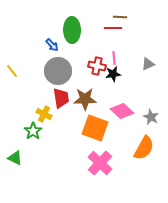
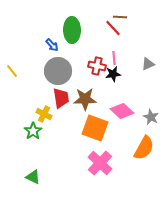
red line: rotated 48 degrees clockwise
green triangle: moved 18 px right, 19 px down
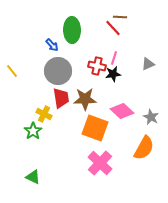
pink line: rotated 24 degrees clockwise
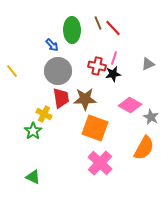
brown line: moved 22 px left, 6 px down; rotated 64 degrees clockwise
pink diamond: moved 8 px right, 6 px up; rotated 15 degrees counterclockwise
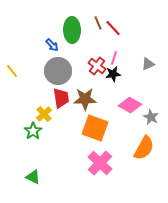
red cross: rotated 24 degrees clockwise
yellow cross: rotated 21 degrees clockwise
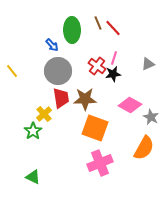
pink cross: rotated 25 degrees clockwise
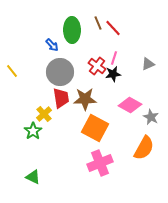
gray circle: moved 2 px right, 1 px down
orange square: rotated 8 degrees clockwise
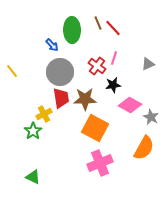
black star: moved 11 px down
yellow cross: rotated 14 degrees clockwise
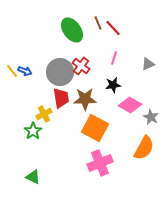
green ellipse: rotated 35 degrees counterclockwise
blue arrow: moved 27 px left, 26 px down; rotated 24 degrees counterclockwise
red cross: moved 16 px left
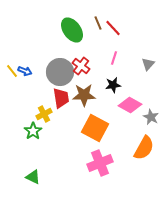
gray triangle: rotated 24 degrees counterclockwise
brown star: moved 1 px left, 4 px up
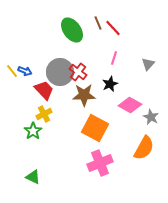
red cross: moved 3 px left, 6 px down
black star: moved 3 px left, 1 px up; rotated 14 degrees counterclockwise
red trapezoid: moved 17 px left, 8 px up; rotated 35 degrees counterclockwise
